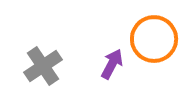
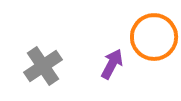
orange circle: moved 2 px up
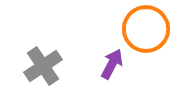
orange circle: moved 8 px left, 8 px up
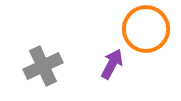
gray cross: rotated 9 degrees clockwise
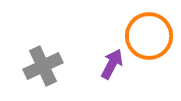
orange circle: moved 3 px right, 7 px down
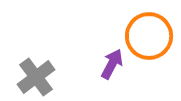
gray cross: moved 7 px left, 11 px down; rotated 12 degrees counterclockwise
